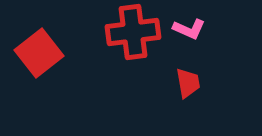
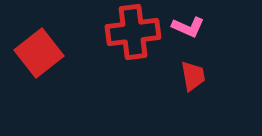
pink L-shape: moved 1 px left, 2 px up
red trapezoid: moved 5 px right, 7 px up
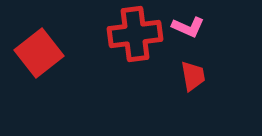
red cross: moved 2 px right, 2 px down
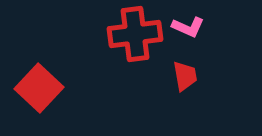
red square: moved 35 px down; rotated 9 degrees counterclockwise
red trapezoid: moved 8 px left
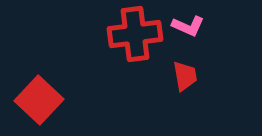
pink L-shape: moved 1 px up
red square: moved 12 px down
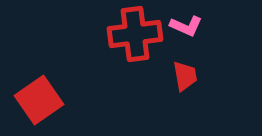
pink L-shape: moved 2 px left
red square: rotated 12 degrees clockwise
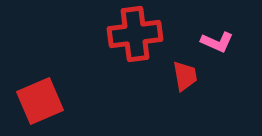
pink L-shape: moved 31 px right, 16 px down
red square: moved 1 px right, 1 px down; rotated 12 degrees clockwise
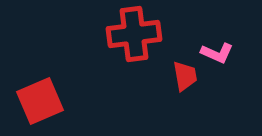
red cross: moved 1 px left
pink L-shape: moved 11 px down
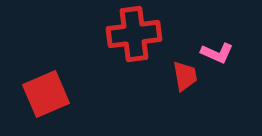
red square: moved 6 px right, 7 px up
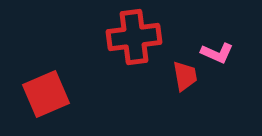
red cross: moved 3 px down
